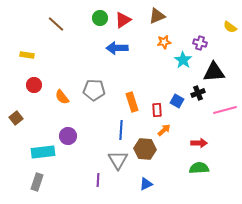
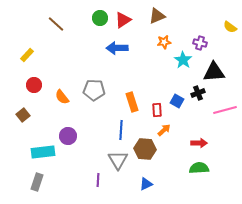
yellow rectangle: rotated 56 degrees counterclockwise
brown square: moved 7 px right, 3 px up
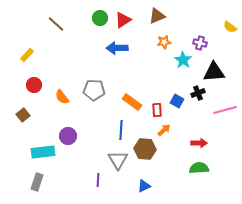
orange rectangle: rotated 36 degrees counterclockwise
blue triangle: moved 2 px left, 2 px down
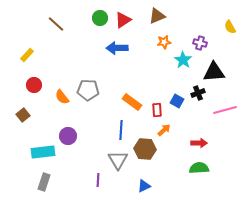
yellow semicircle: rotated 24 degrees clockwise
gray pentagon: moved 6 px left
gray rectangle: moved 7 px right
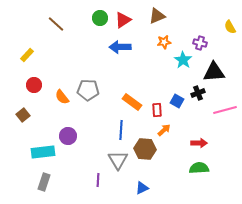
blue arrow: moved 3 px right, 1 px up
blue triangle: moved 2 px left, 2 px down
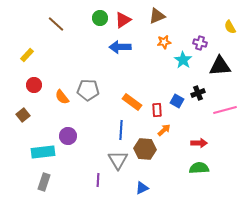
black triangle: moved 6 px right, 6 px up
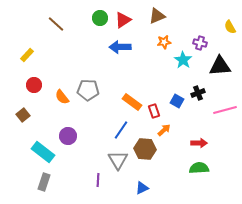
red rectangle: moved 3 px left, 1 px down; rotated 16 degrees counterclockwise
blue line: rotated 30 degrees clockwise
cyan rectangle: rotated 45 degrees clockwise
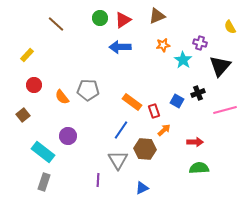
orange star: moved 1 px left, 3 px down
black triangle: rotated 45 degrees counterclockwise
red arrow: moved 4 px left, 1 px up
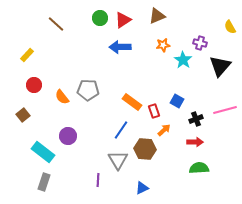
black cross: moved 2 px left, 26 px down
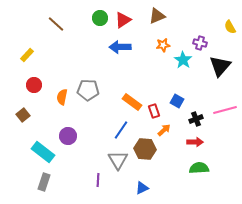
orange semicircle: rotated 49 degrees clockwise
